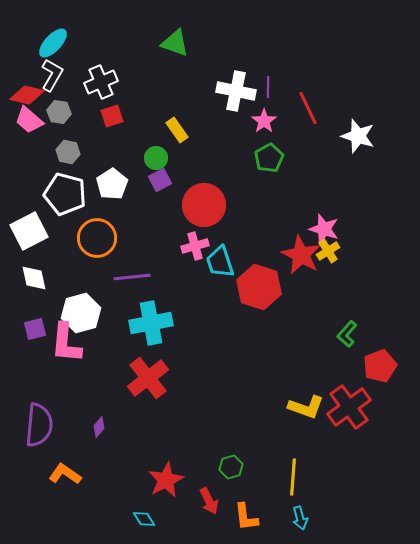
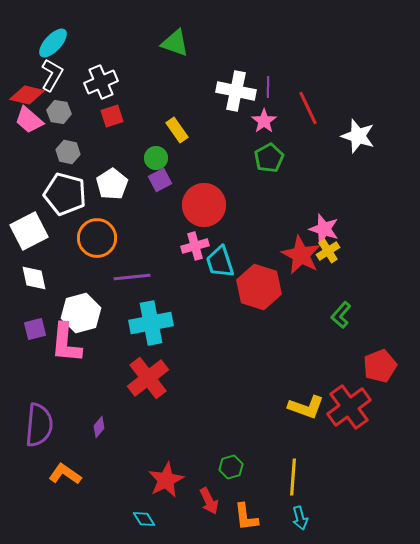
green L-shape at (347, 334): moved 6 px left, 19 px up
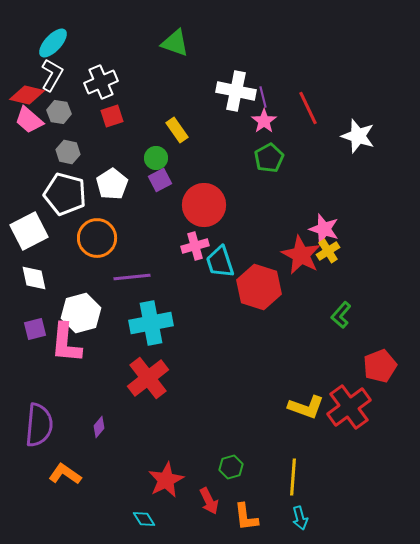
purple line at (268, 87): moved 5 px left, 10 px down; rotated 15 degrees counterclockwise
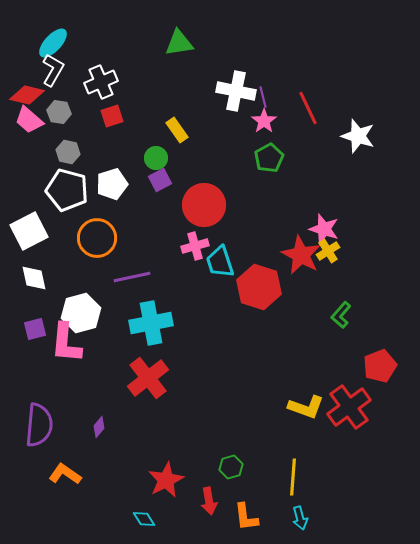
green triangle at (175, 43): moved 4 px right; rotated 28 degrees counterclockwise
white L-shape at (52, 75): moved 1 px right, 5 px up
white pentagon at (112, 184): rotated 16 degrees clockwise
white pentagon at (65, 194): moved 2 px right, 4 px up
purple line at (132, 277): rotated 6 degrees counterclockwise
red arrow at (209, 501): rotated 16 degrees clockwise
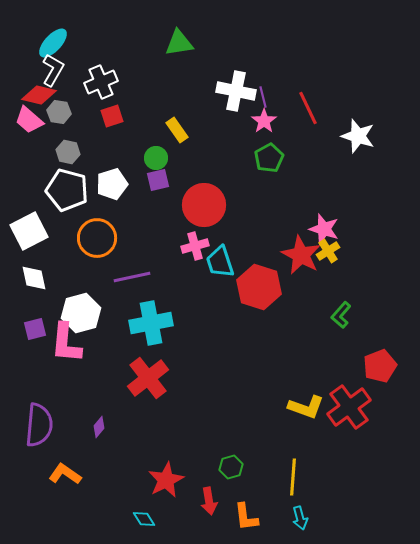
red diamond at (27, 95): moved 12 px right
purple square at (160, 180): moved 2 px left; rotated 15 degrees clockwise
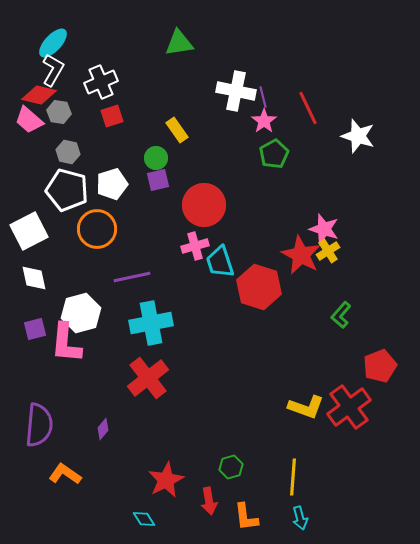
green pentagon at (269, 158): moved 5 px right, 4 px up
orange circle at (97, 238): moved 9 px up
purple diamond at (99, 427): moved 4 px right, 2 px down
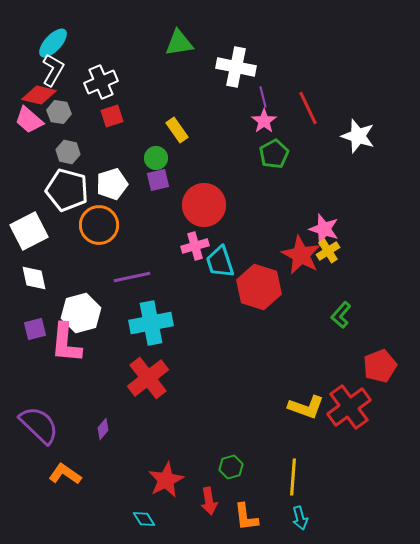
white cross at (236, 91): moved 24 px up
orange circle at (97, 229): moved 2 px right, 4 px up
purple semicircle at (39, 425): rotated 51 degrees counterclockwise
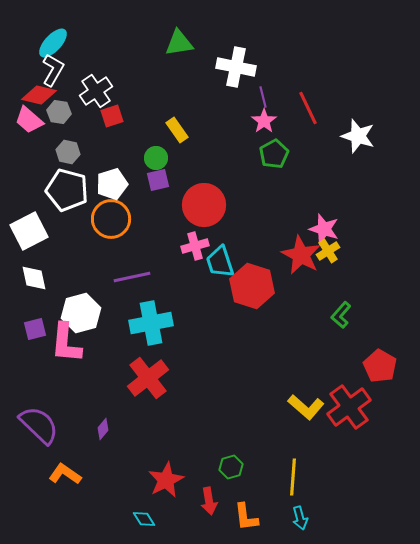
white cross at (101, 82): moved 5 px left, 9 px down; rotated 12 degrees counterclockwise
orange circle at (99, 225): moved 12 px right, 6 px up
red hexagon at (259, 287): moved 7 px left, 1 px up
red pentagon at (380, 366): rotated 20 degrees counterclockwise
yellow L-shape at (306, 407): rotated 21 degrees clockwise
